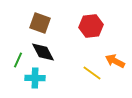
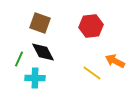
green line: moved 1 px right, 1 px up
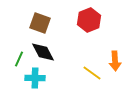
red hexagon: moved 2 px left, 6 px up; rotated 15 degrees counterclockwise
orange arrow: rotated 120 degrees counterclockwise
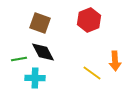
green line: rotated 56 degrees clockwise
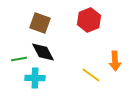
yellow line: moved 1 px left, 2 px down
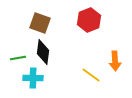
black diamond: rotated 35 degrees clockwise
green line: moved 1 px left, 1 px up
cyan cross: moved 2 px left
